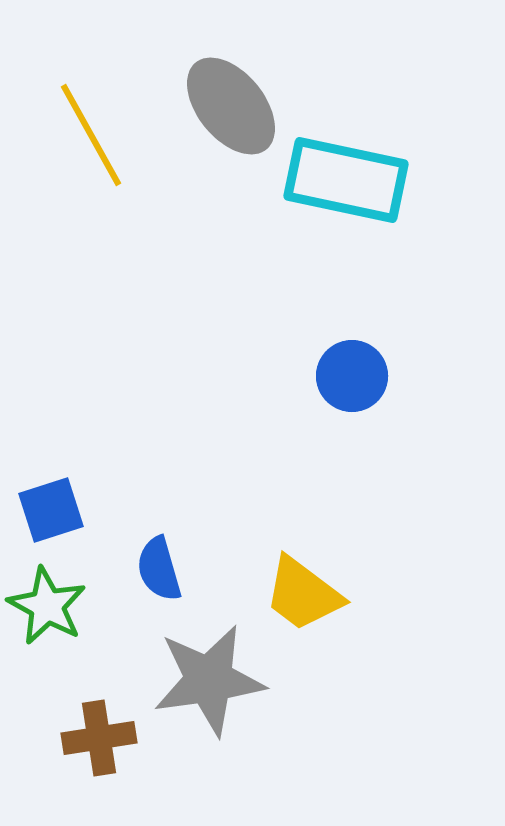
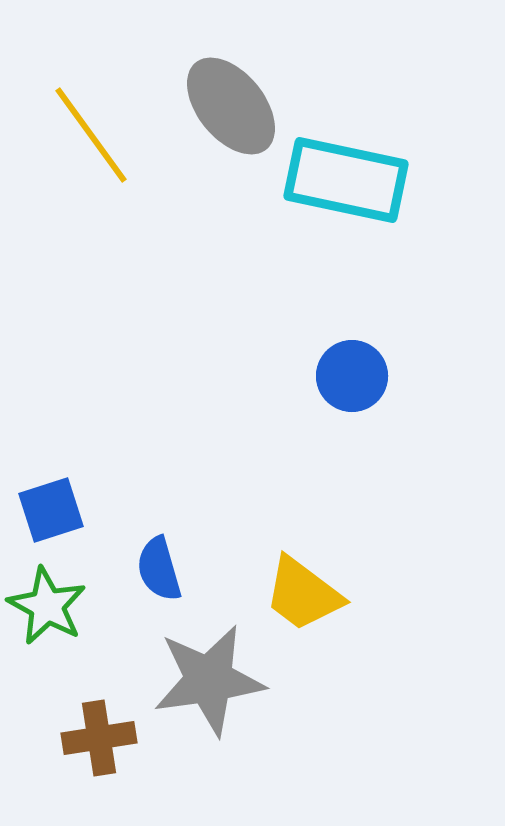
yellow line: rotated 7 degrees counterclockwise
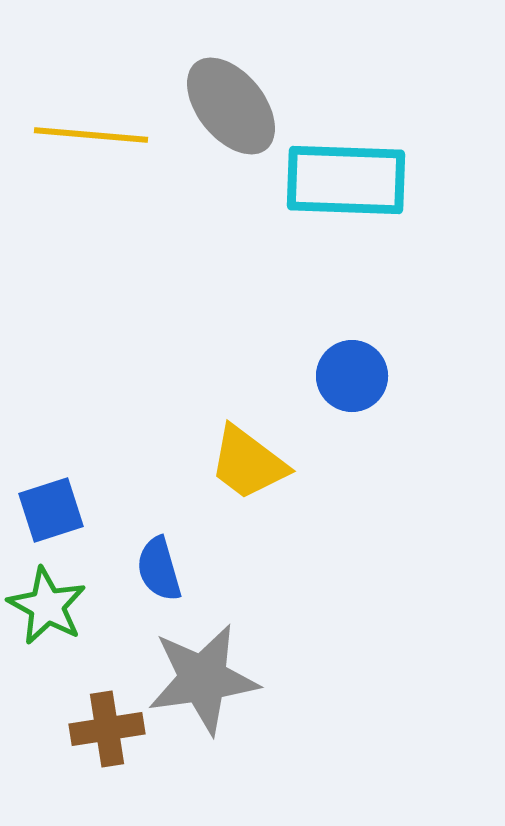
yellow line: rotated 49 degrees counterclockwise
cyan rectangle: rotated 10 degrees counterclockwise
yellow trapezoid: moved 55 px left, 131 px up
gray star: moved 6 px left, 1 px up
brown cross: moved 8 px right, 9 px up
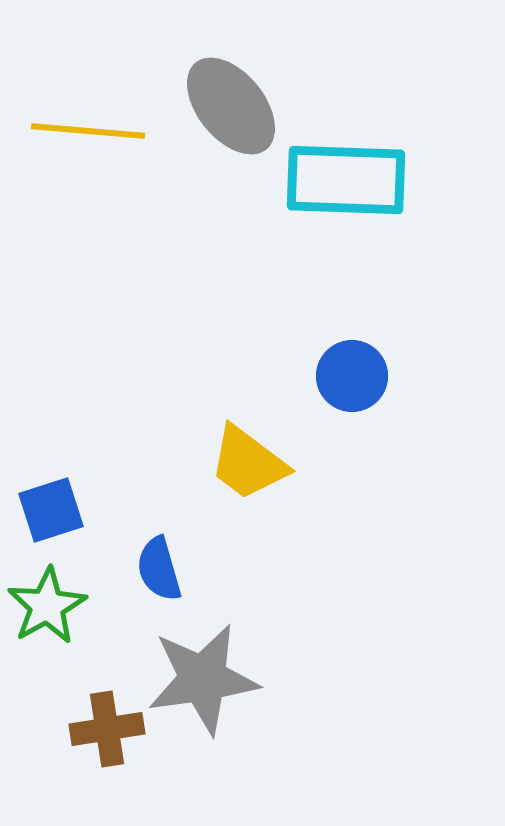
yellow line: moved 3 px left, 4 px up
green star: rotated 14 degrees clockwise
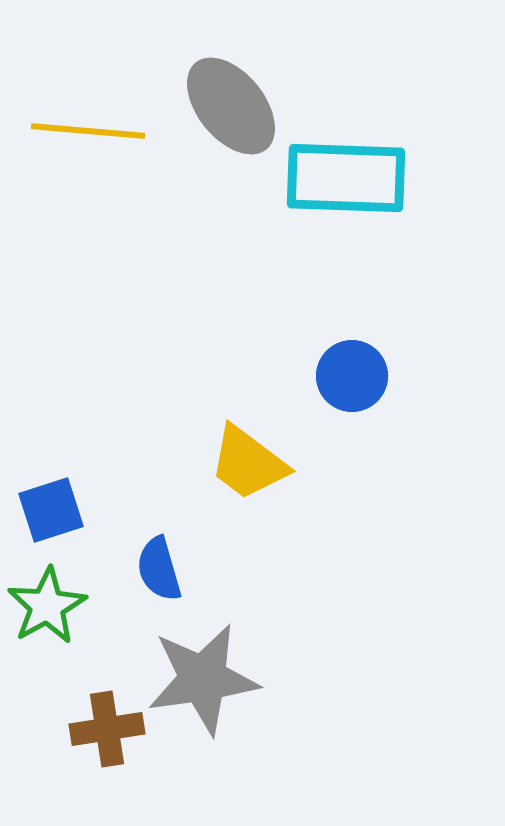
cyan rectangle: moved 2 px up
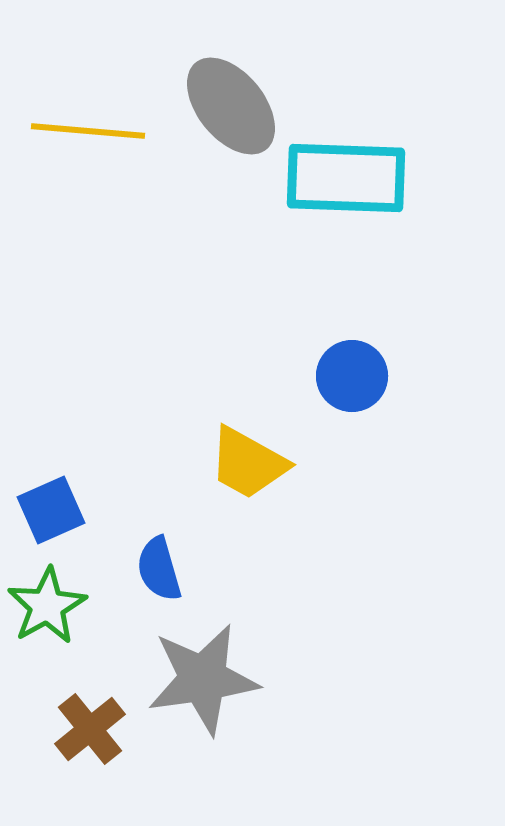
yellow trapezoid: rotated 8 degrees counterclockwise
blue square: rotated 6 degrees counterclockwise
brown cross: moved 17 px left; rotated 30 degrees counterclockwise
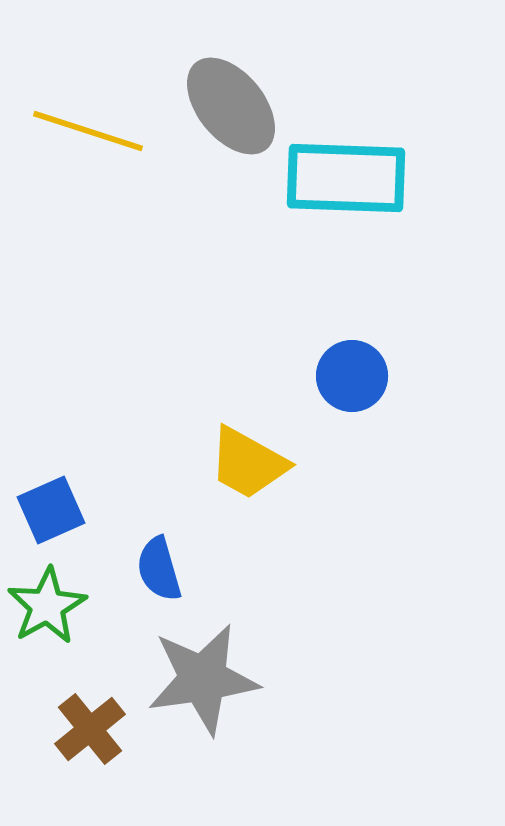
yellow line: rotated 13 degrees clockwise
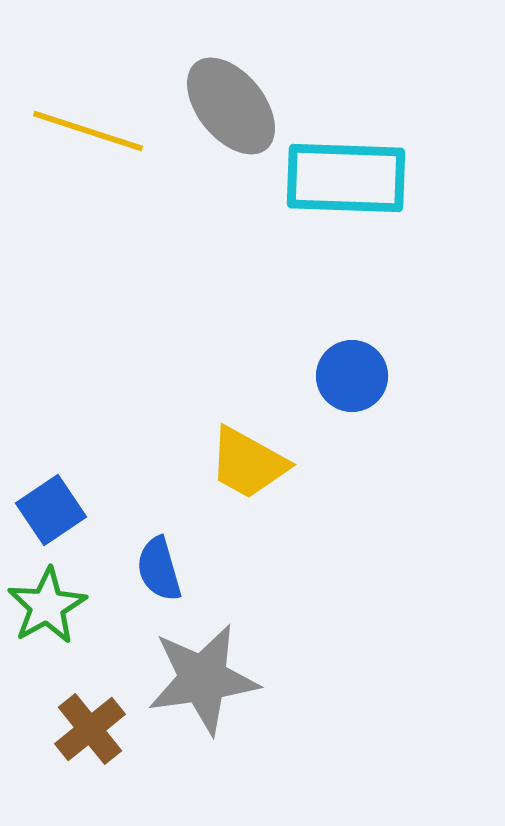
blue square: rotated 10 degrees counterclockwise
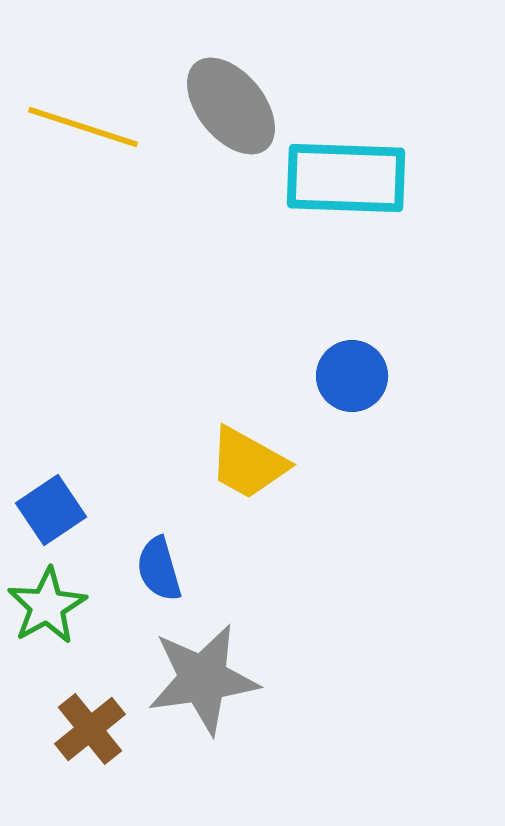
yellow line: moved 5 px left, 4 px up
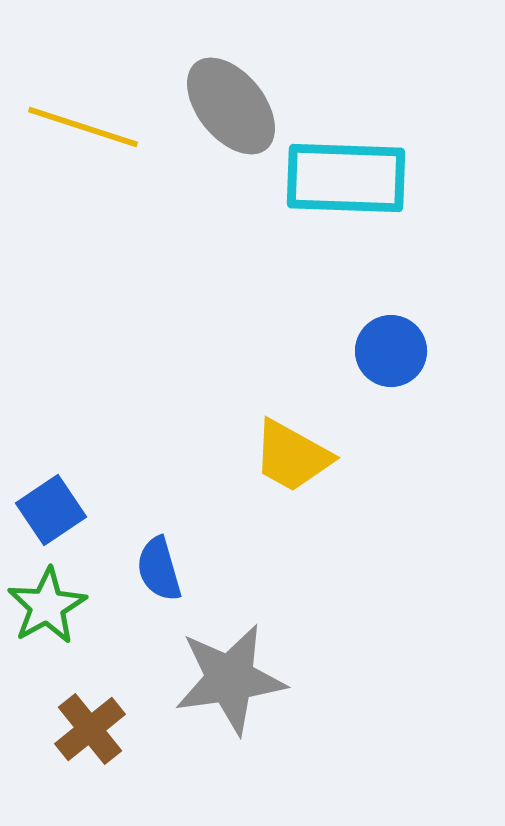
blue circle: moved 39 px right, 25 px up
yellow trapezoid: moved 44 px right, 7 px up
gray star: moved 27 px right
